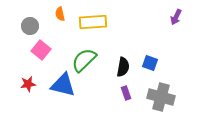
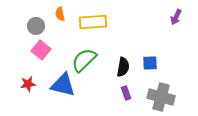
gray circle: moved 6 px right
blue square: rotated 21 degrees counterclockwise
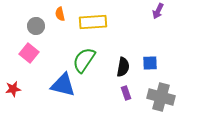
purple arrow: moved 18 px left, 6 px up
pink square: moved 12 px left, 3 px down
green semicircle: rotated 12 degrees counterclockwise
red star: moved 15 px left, 5 px down
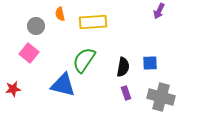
purple arrow: moved 1 px right
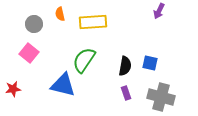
gray circle: moved 2 px left, 2 px up
blue square: rotated 14 degrees clockwise
black semicircle: moved 2 px right, 1 px up
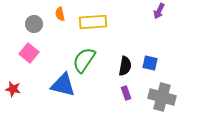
red star: rotated 21 degrees clockwise
gray cross: moved 1 px right
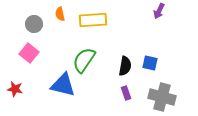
yellow rectangle: moved 2 px up
red star: moved 2 px right
